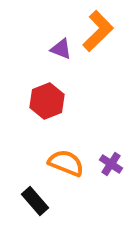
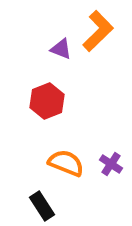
black rectangle: moved 7 px right, 5 px down; rotated 8 degrees clockwise
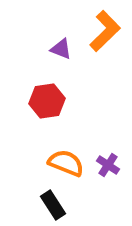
orange L-shape: moved 7 px right
red hexagon: rotated 12 degrees clockwise
purple cross: moved 3 px left, 1 px down
black rectangle: moved 11 px right, 1 px up
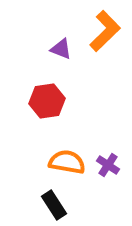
orange semicircle: moved 1 px right, 1 px up; rotated 12 degrees counterclockwise
black rectangle: moved 1 px right
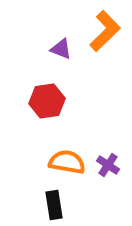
black rectangle: rotated 24 degrees clockwise
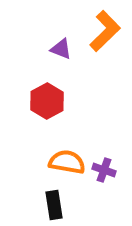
red hexagon: rotated 20 degrees counterclockwise
purple cross: moved 4 px left, 5 px down; rotated 15 degrees counterclockwise
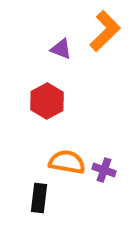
black rectangle: moved 15 px left, 7 px up; rotated 16 degrees clockwise
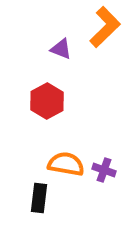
orange L-shape: moved 4 px up
orange semicircle: moved 1 px left, 2 px down
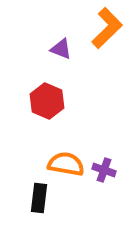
orange L-shape: moved 2 px right, 1 px down
red hexagon: rotated 8 degrees counterclockwise
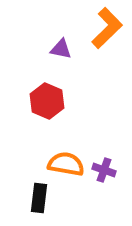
purple triangle: rotated 10 degrees counterclockwise
